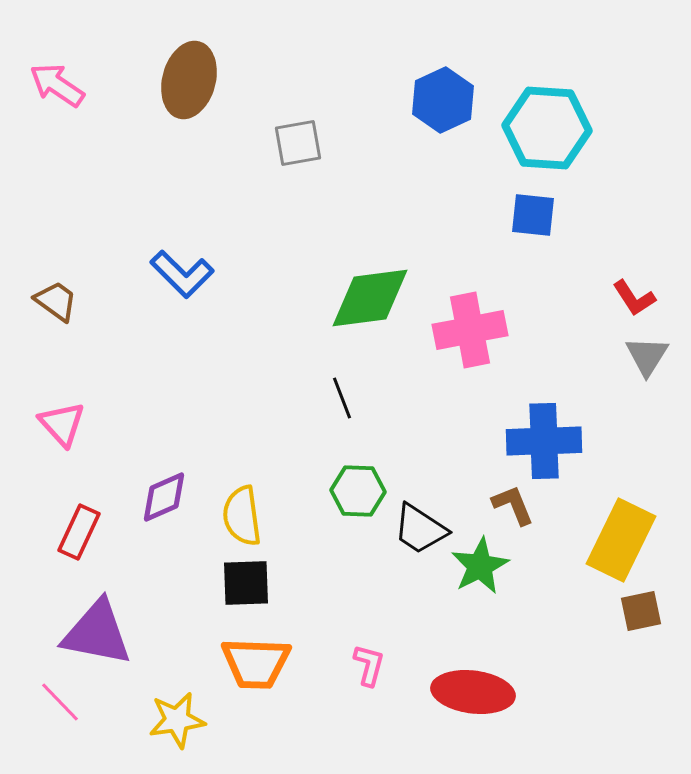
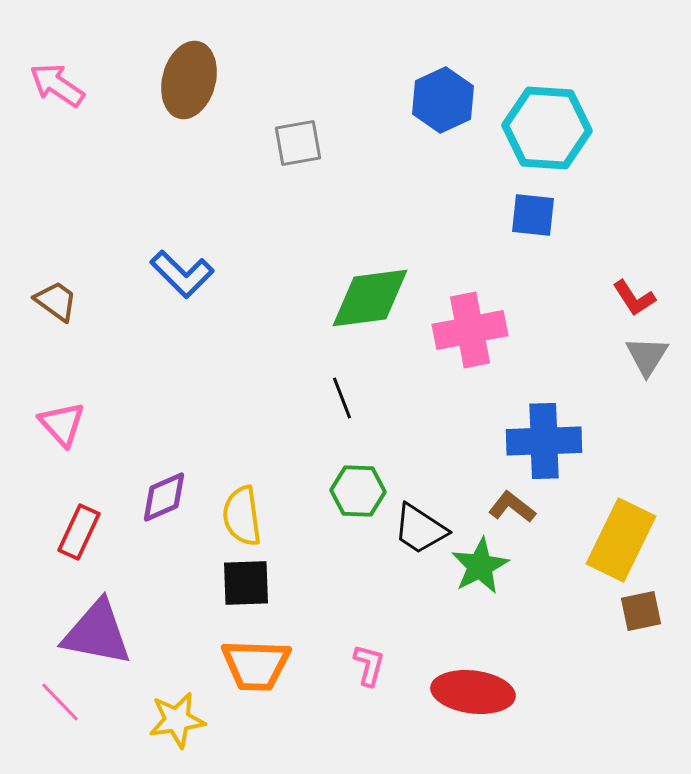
brown L-shape: moved 1 px left, 2 px down; rotated 30 degrees counterclockwise
orange trapezoid: moved 2 px down
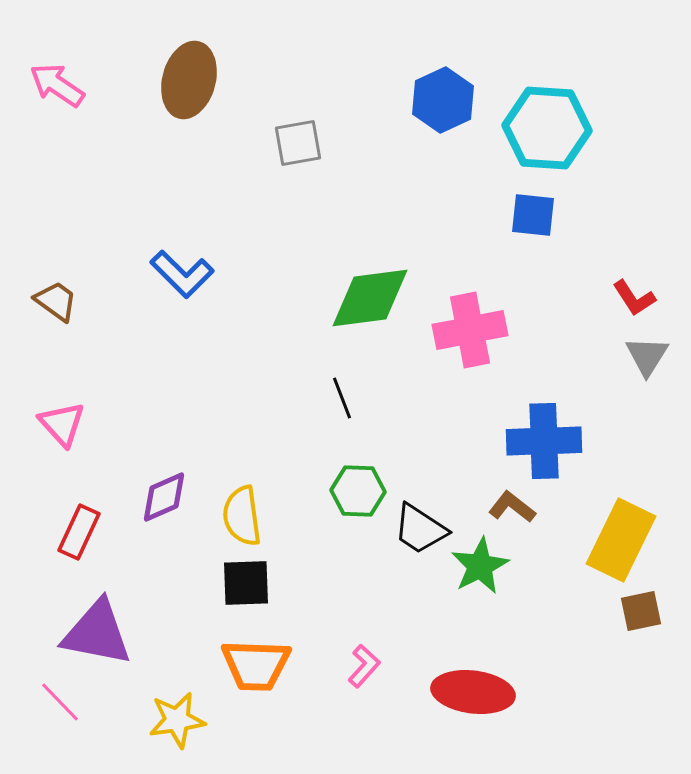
pink L-shape: moved 5 px left, 1 px down; rotated 27 degrees clockwise
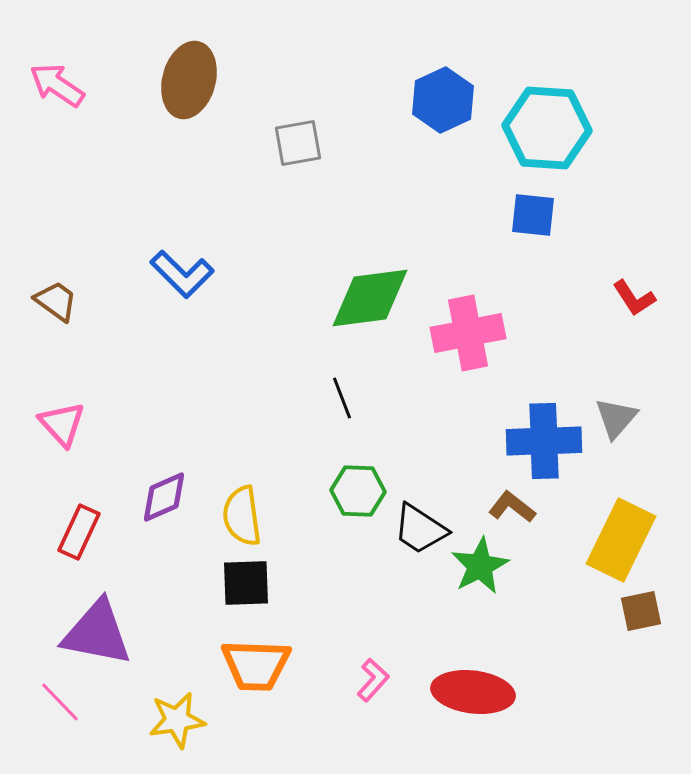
pink cross: moved 2 px left, 3 px down
gray triangle: moved 31 px left, 62 px down; rotated 9 degrees clockwise
pink L-shape: moved 9 px right, 14 px down
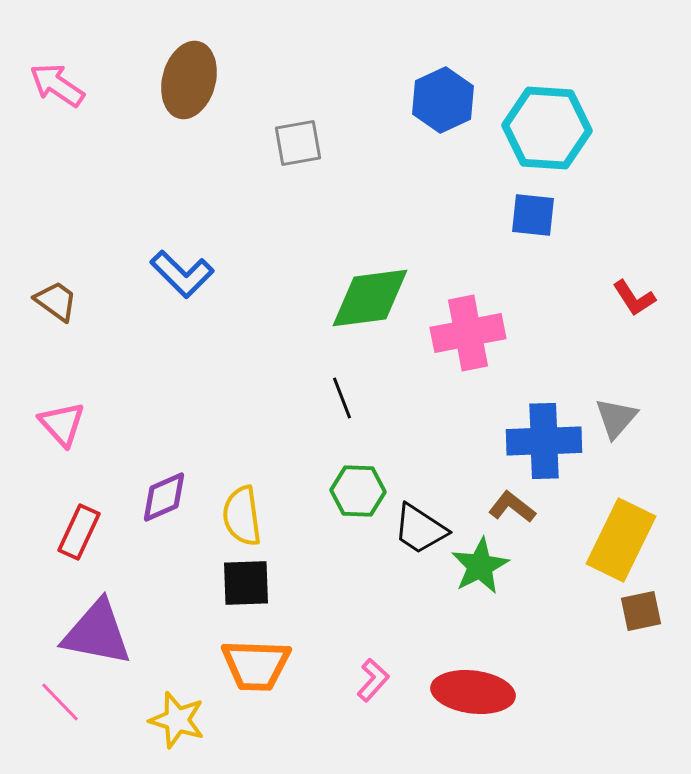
yellow star: rotated 26 degrees clockwise
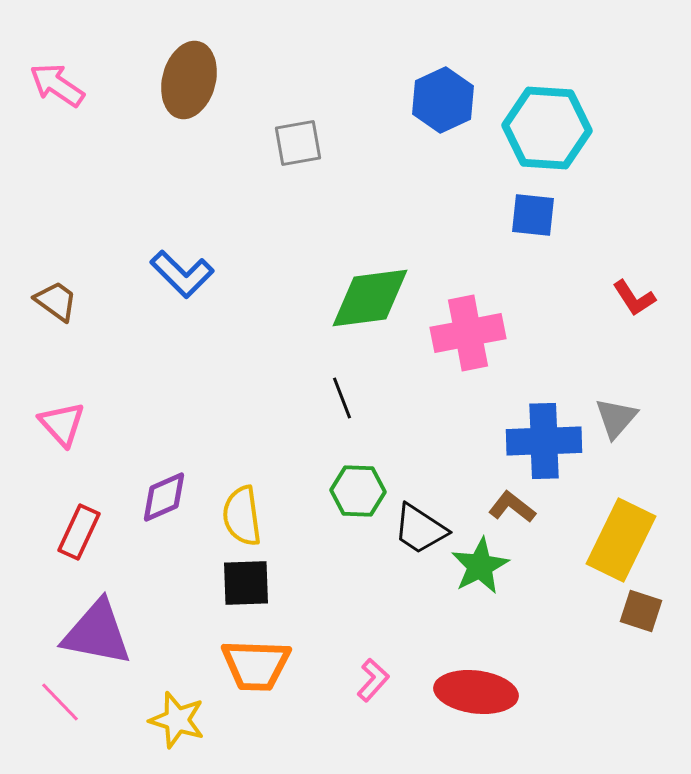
brown square: rotated 30 degrees clockwise
red ellipse: moved 3 px right
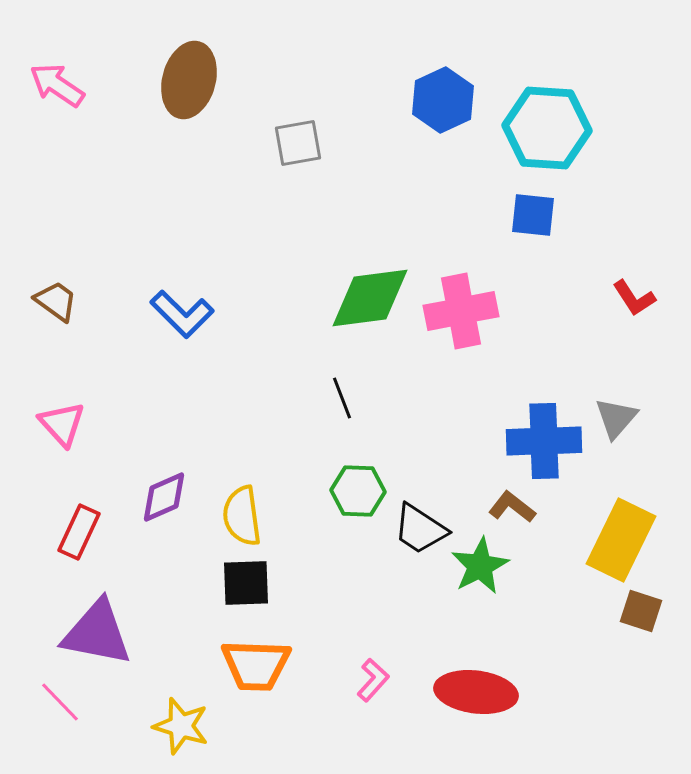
blue L-shape: moved 40 px down
pink cross: moved 7 px left, 22 px up
yellow star: moved 4 px right, 6 px down
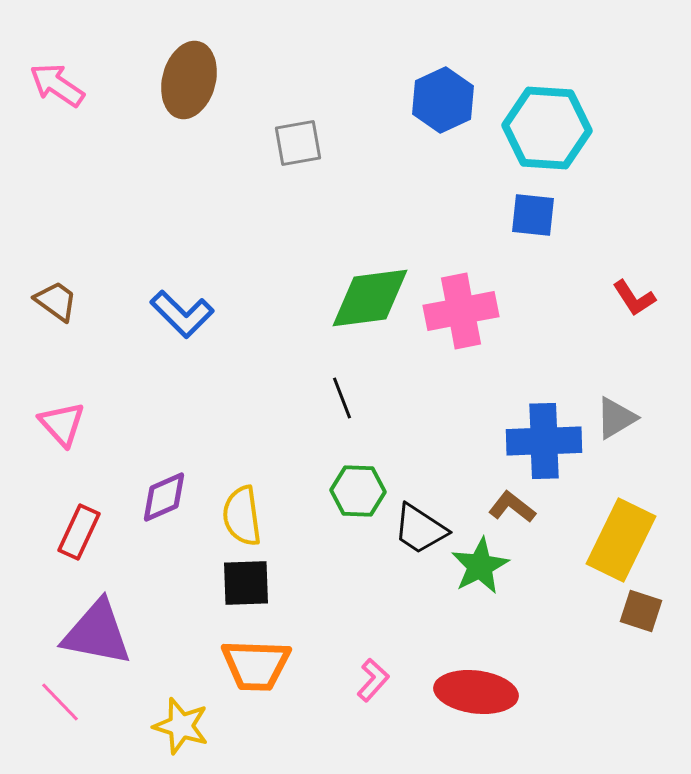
gray triangle: rotated 18 degrees clockwise
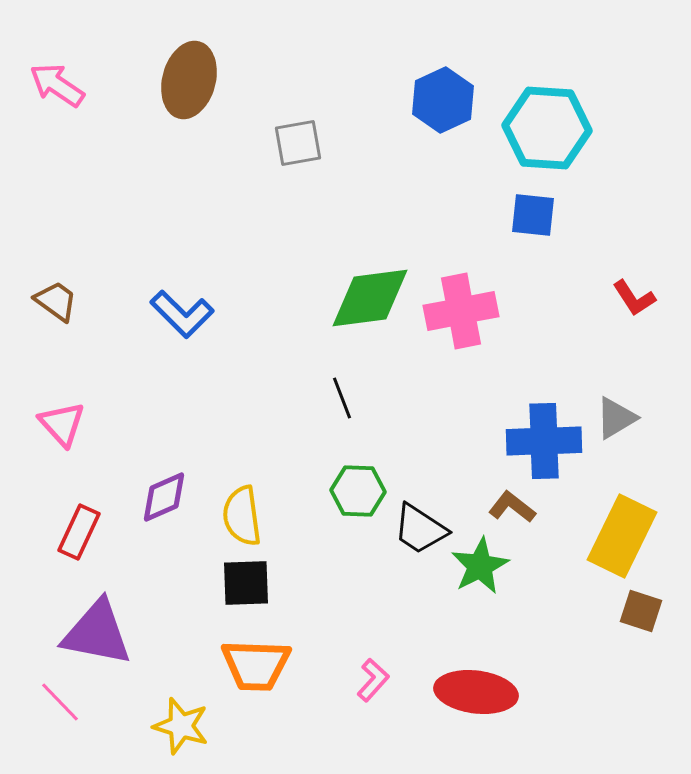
yellow rectangle: moved 1 px right, 4 px up
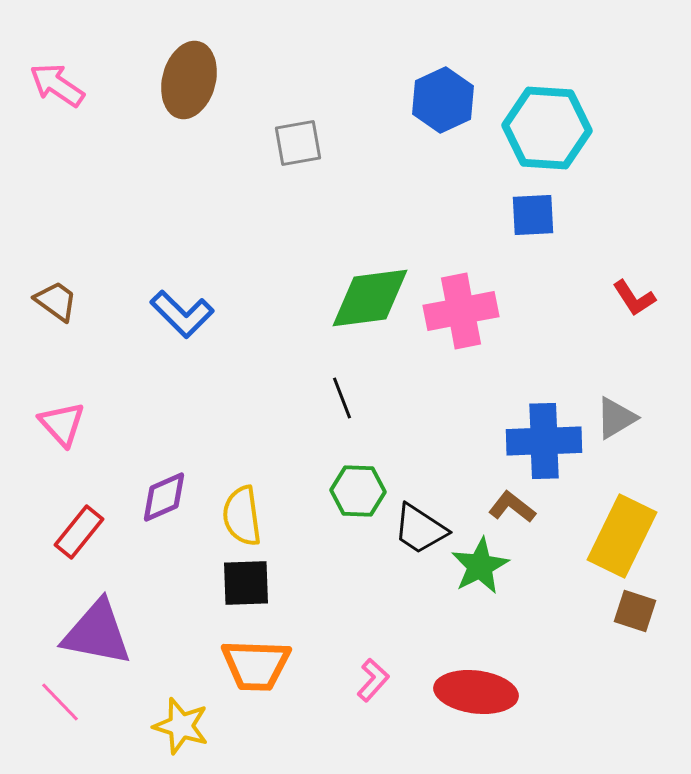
blue square: rotated 9 degrees counterclockwise
red rectangle: rotated 14 degrees clockwise
brown square: moved 6 px left
